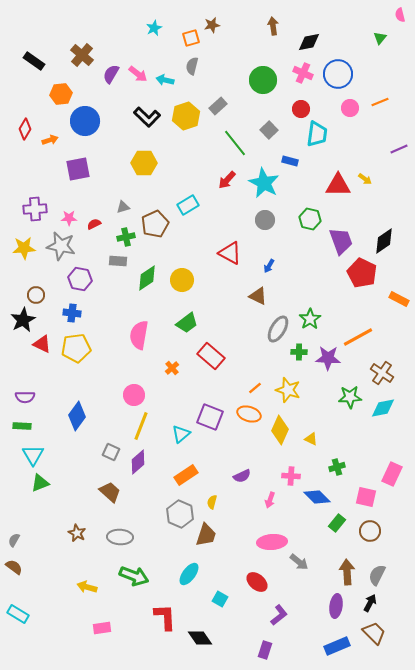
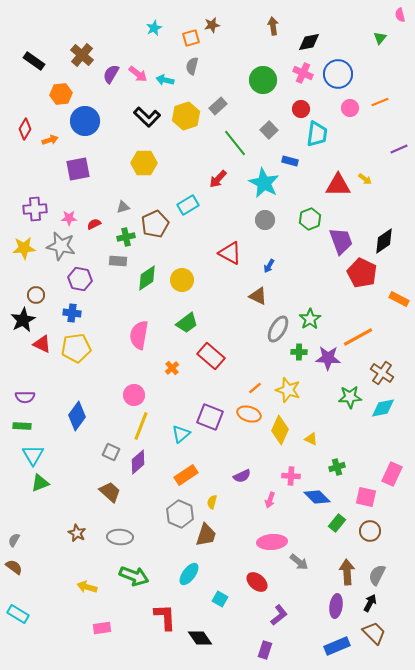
red arrow at (227, 180): moved 9 px left, 1 px up
green hexagon at (310, 219): rotated 25 degrees clockwise
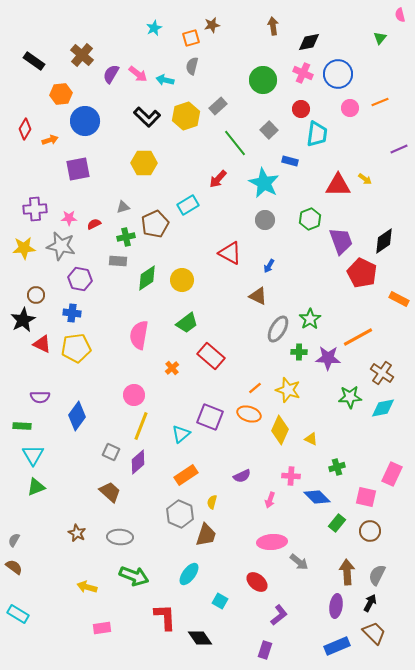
purple semicircle at (25, 397): moved 15 px right
green triangle at (40, 483): moved 4 px left, 4 px down
cyan square at (220, 599): moved 2 px down
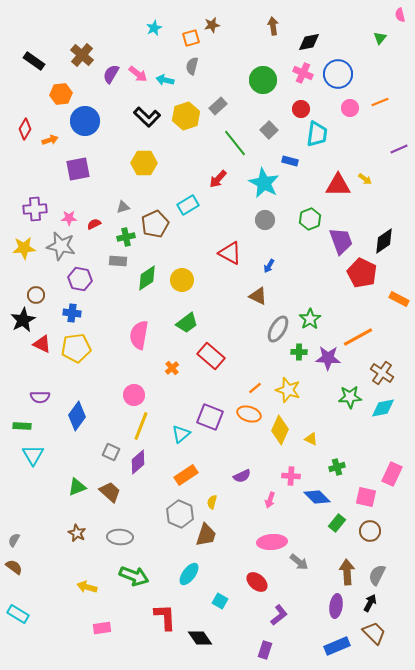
green triangle at (36, 487): moved 41 px right
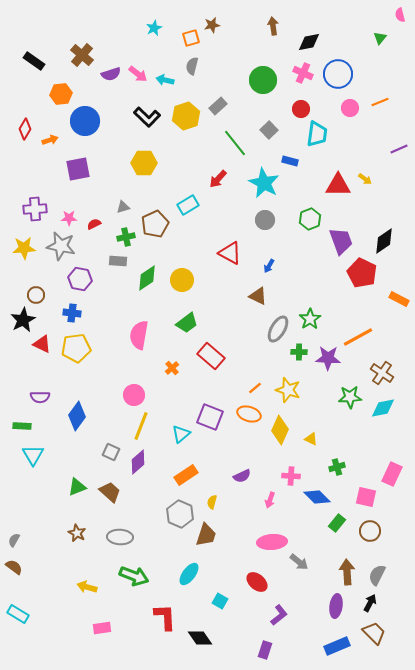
purple semicircle at (111, 74): rotated 138 degrees counterclockwise
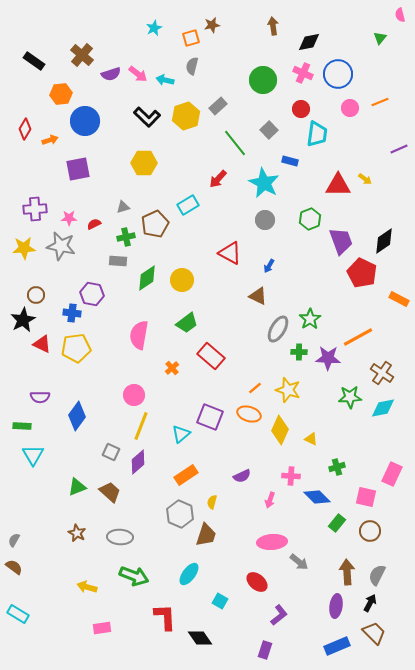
purple hexagon at (80, 279): moved 12 px right, 15 px down
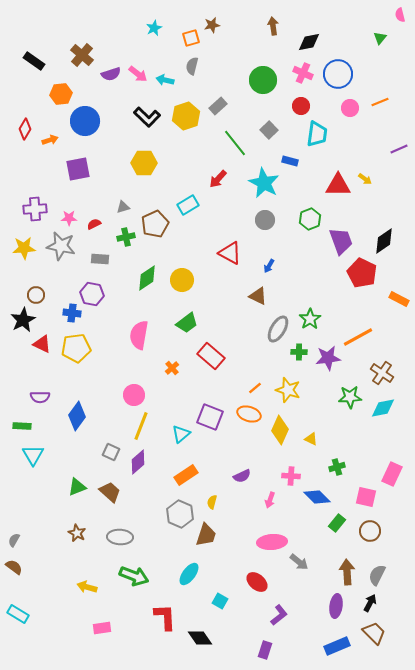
red circle at (301, 109): moved 3 px up
gray rectangle at (118, 261): moved 18 px left, 2 px up
purple star at (328, 358): rotated 10 degrees counterclockwise
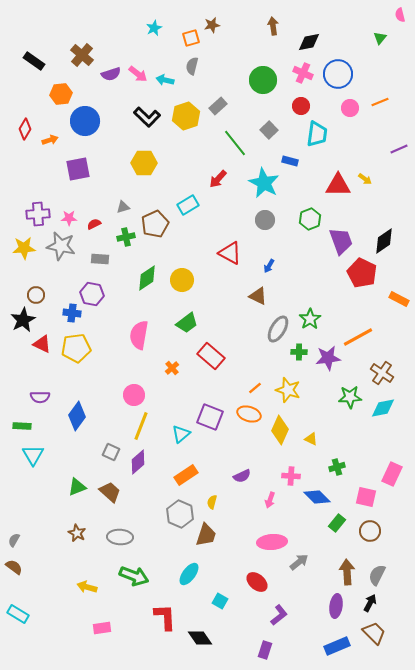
purple cross at (35, 209): moved 3 px right, 5 px down
gray arrow at (299, 562): rotated 78 degrees counterclockwise
